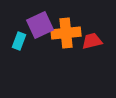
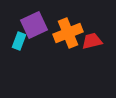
purple square: moved 6 px left
orange cross: moved 2 px right; rotated 16 degrees counterclockwise
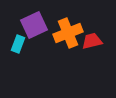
cyan rectangle: moved 1 px left, 3 px down
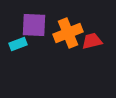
purple square: rotated 28 degrees clockwise
cyan rectangle: rotated 48 degrees clockwise
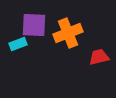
red trapezoid: moved 7 px right, 16 px down
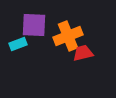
orange cross: moved 3 px down
red trapezoid: moved 16 px left, 4 px up
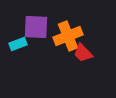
purple square: moved 2 px right, 2 px down
red trapezoid: rotated 120 degrees counterclockwise
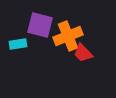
purple square: moved 4 px right, 2 px up; rotated 12 degrees clockwise
cyan rectangle: rotated 12 degrees clockwise
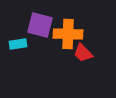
orange cross: moved 2 px up; rotated 24 degrees clockwise
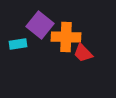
purple square: rotated 24 degrees clockwise
orange cross: moved 2 px left, 3 px down
